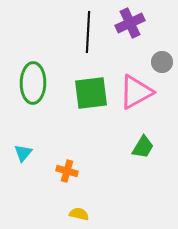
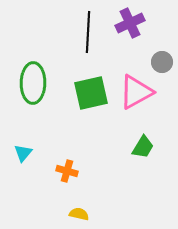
green square: rotated 6 degrees counterclockwise
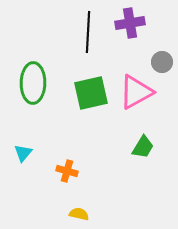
purple cross: rotated 16 degrees clockwise
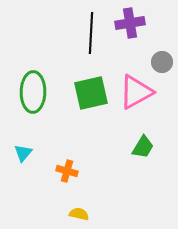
black line: moved 3 px right, 1 px down
green ellipse: moved 9 px down
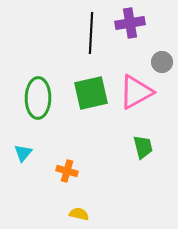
green ellipse: moved 5 px right, 6 px down
green trapezoid: rotated 45 degrees counterclockwise
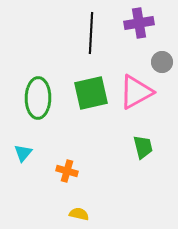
purple cross: moved 9 px right
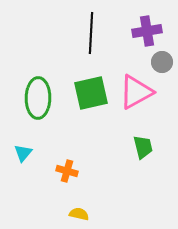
purple cross: moved 8 px right, 8 px down
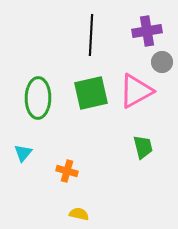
black line: moved 2 px down
pink triangle: moved 1 px up
